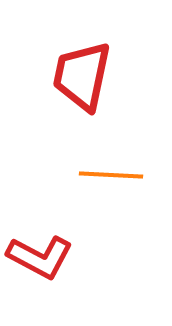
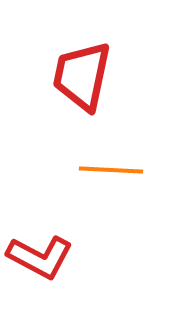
orange line: moved 5 px up
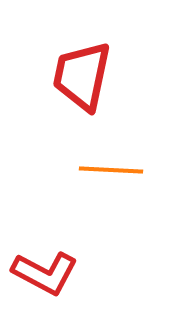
red L-shape: moved 5 px right, 16 px down
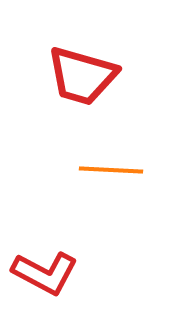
red trapezoid: rotated 86 degrees counterclockwise
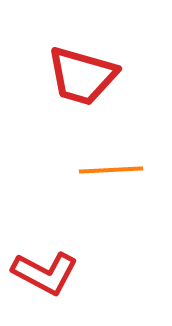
orange line: rotated 6 degrees counterclockwise
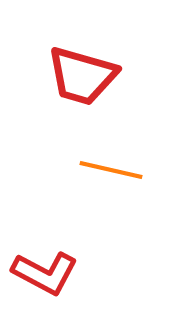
orange line: rotated 16 degrees clockwise
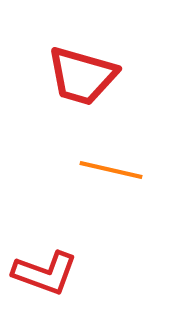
red L-shape: rotated 8 degrees counterclockwise
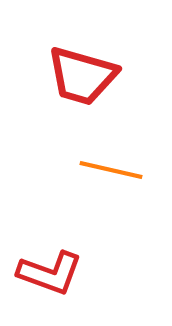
red L-shape: moved 5 px right
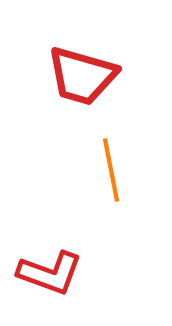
orange line: rotated 66 degrees clockwise
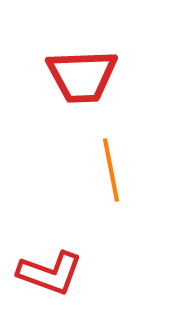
red trapezoid: rotated 18 degrees counterclockwise
